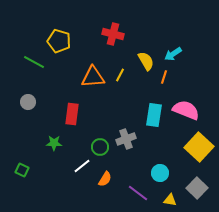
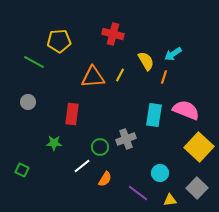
yellow pentagon: rotated 20 degrees counterclockwise
yellow triangle: rotated 16 degrees counterclockwise
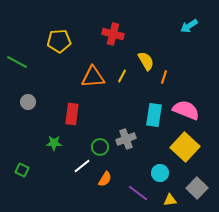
cyan arrow: moved 16 px right, 28 px up
green line: moved 17 px left
yellow line: moved 2 px right, 1 px down
yellow square: moved 14 px left
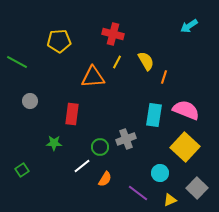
yellow line: moved 5 px left, 14 px up
gray circle: moved 2 px right, 1 px up
green square: rotated 32 degrees clockwise
yellow triangle: rotated 16 degrees counterclockwise
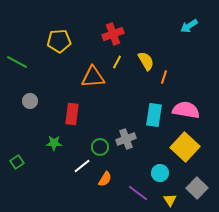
red cross: rotated 35 degrees counterclockwise
pink semicircle: rotated 12 degrees counterclockwise
green square: moved 5 px left, 8 px up
yellow triangle: rotated 40 degrees counterclockwise
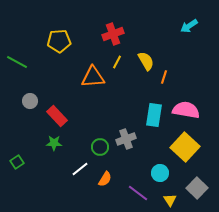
red rectangle: moved 15 px left, 2 px down; rotated 50 degrees counterclockwise
white line: moved 2 px left, 3 px down
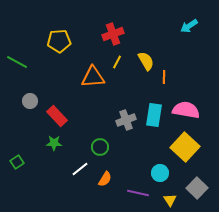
orange line: rotated 16 degrees counterclockwise
gray cross: moved 19 px up
purple line: rotated 25 degrees counterclockwise
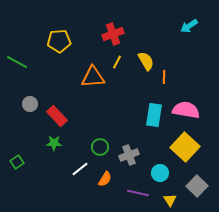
gray circle: moved 3 px down
gray cross: moved 3 px right, 35 px down
gray square: moved 2 px up
